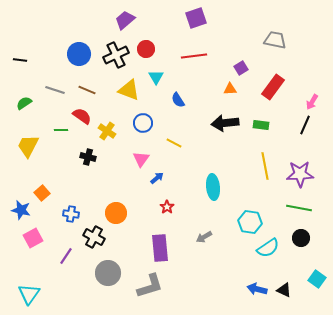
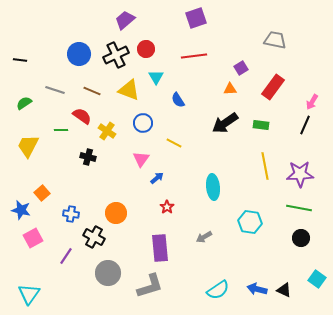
brown line at (87, 90): moved 5 px right, 1 px down
black arrow at (225, 123): rotated 28 degrees counterclockwise
cyan semicircle at (268, 248): moved 50 px left, 42 px down
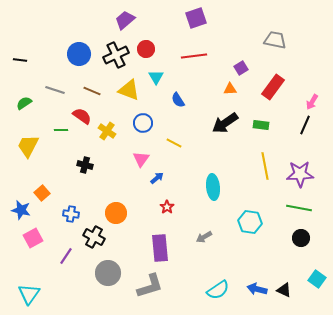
black cross at (88, 157): moved 3 px left, 8 px down
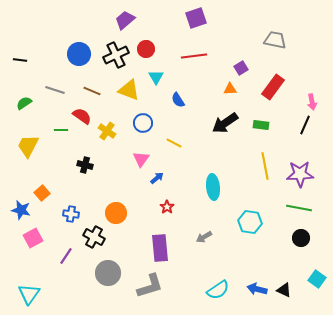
pink arrow at (312, 102): rotated 42 degrees counterclockwise
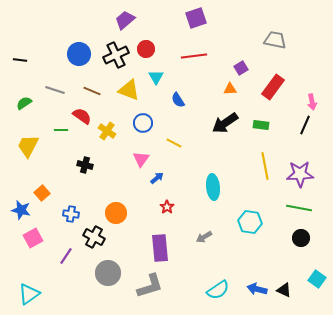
cyan triangle at (29, 294): rotated 20 degrees clockwise
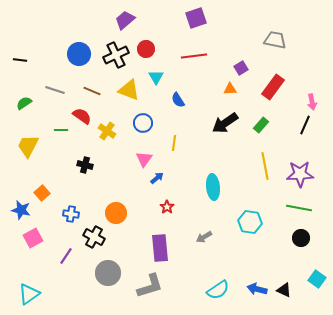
green rectangle at (261, 125): rotated 56 degrees counterclockwise
yellow line at (174, 143): rotated 70 degrees clockwise
pink triangle at (141, 159): moved 3 px right
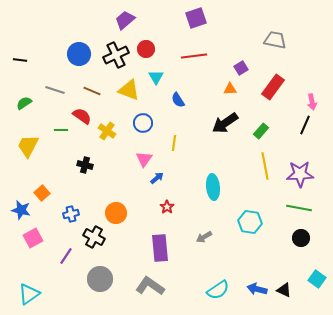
green rectangle at (261, 125): moved 6 px down
blue cross at (71, 214): rotated 21 degrees counterclockwise
gray circle at (108, 273): moved 8 px left, 6 px down
gray L-shape at (150, 286): rotated 128 degrees counterclockwise
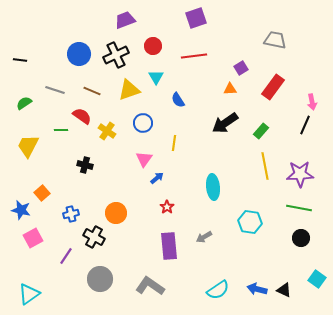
purple trapezoid at (125, 20): rotated 20 degrees clockwise
red circle at (146, 49): moved 7 px right, 3 px up
yellow triangle at (129, 90): rotated 40 degrees counterclockwise
purple rectangle at (160, 248): moved 9 px right, 2 px up
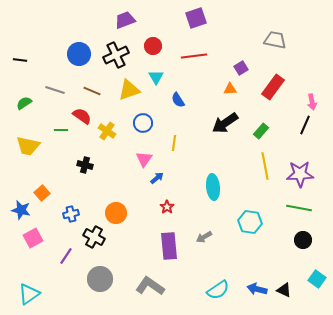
yellow trapezoid at (28, 146): rotated 105 degrees counterclockwise
black circle at (301, 238): moved 2 px right, 2 px down
